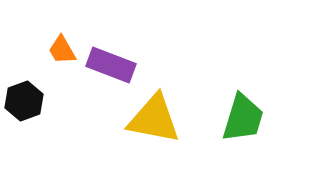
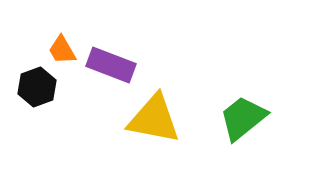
black hexagon: moved 13 px right, 14 px up
green trapezoid: rotated 146 degrees counterclockwise
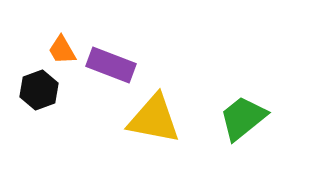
black hexagon: moved 2 px right, 3 px down
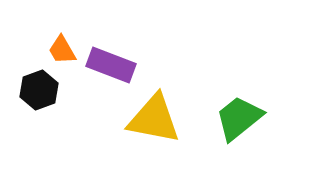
green trapezoid: moved 4 px left
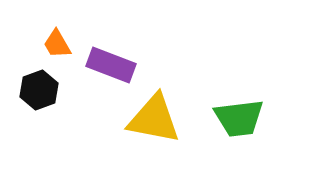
orange trapezoid: moved 5 px left, 6 px up
green trapezoid: rotated 148 degrees counterclockwise
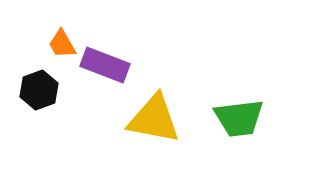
orange trapezoid: moved 5 px right
purple rectangle: moved 6 px left
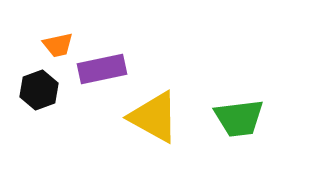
orange trapezoid: moved 4 px left, 1 px down; rotated 72 degrees counterclockwise
purple rectangle: moved 3 px left, 4 px down; rotated 33 degrees counterclockwise
yellow triangle: moved 2 px up; rotated 18 degrees clockwise
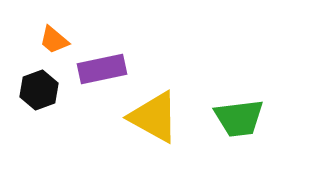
orange trapezoid: moved 4 px left, 5 px up; rotated 52 degrees clockwise
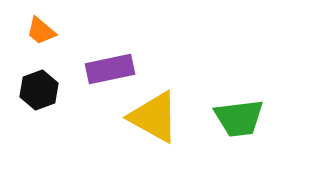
orange trapezoid: moved 13 px left, 9 px up
purple rectangle: moved 8 px right
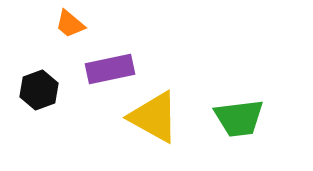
orange trapezoid: moved 29 px right, 7 px up
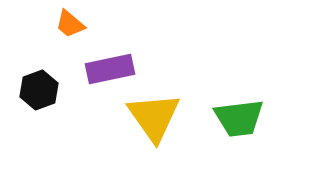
yellow triangle: rotated 26 degrees clockwise
